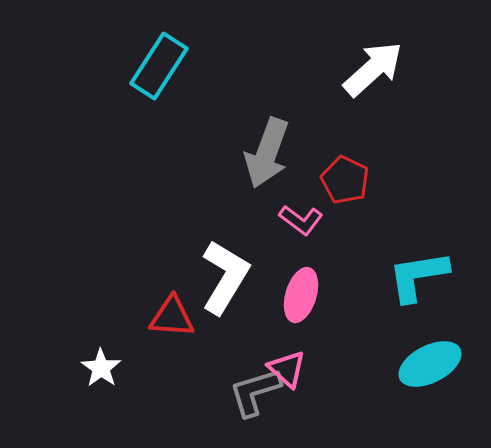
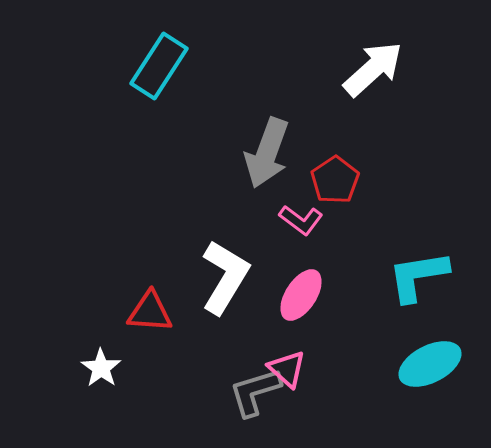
red pentagon: moved 10 px left; rotated 12 degrees clockwise
pink ellipse: rotated 16 degrees clockwise
red triangle: moved 22 px left, 5 px up
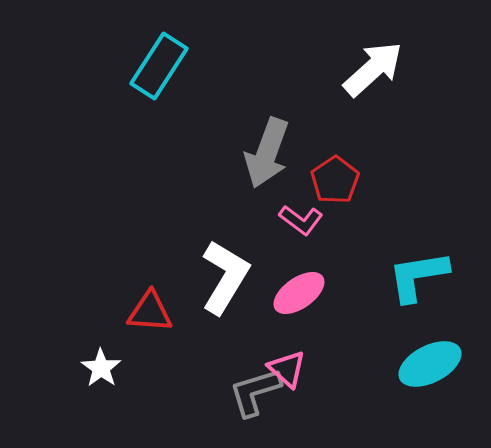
pink ellipse: moved 2 px left, 2 px up; rotated 22 degrees clockwise
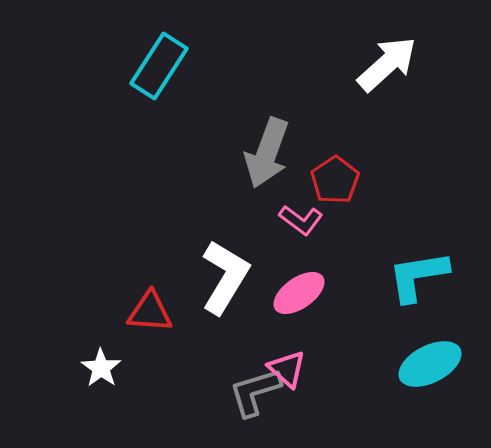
white arrow: moved 14 px right, 5 px up
